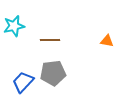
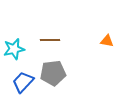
cyan star: moved 23 px down
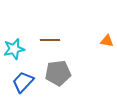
gray pentagon: moved 5 px right
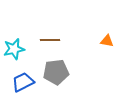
gray pentagon: moved 2 px left, 1 px up
blue trapezoid: rotated 20 degrees clockwise
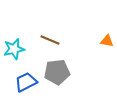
brown line: rotated 24 degrees clockwise
gray pentagon: moved 1 px right
blue trapezoid: moved 3 px right
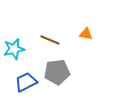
orange triangle: moved 21 px left, 7 px up
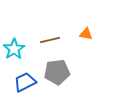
brown line: rotated 36 degrees counterclockwise
cyan star: rotated 20 degrees counterclockwise
blue trapezoid: moved 1 px left
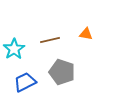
gray pentagon: moved 5 px right; rotated 25 degrees clockwise
